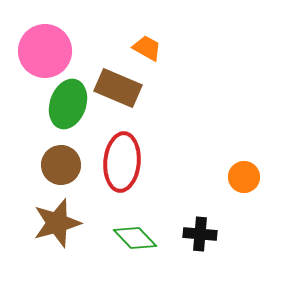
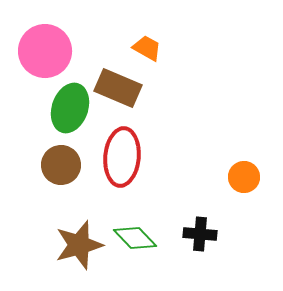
green ellipse: moved 2 px right, 4 px down
red ellipse: moved 5 px up
brown star: moved 22 px right, 22 px down
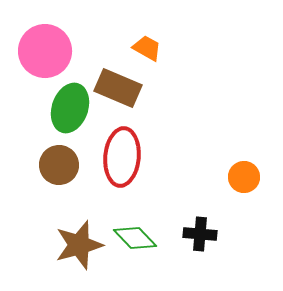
brown circle: moved 2 px left
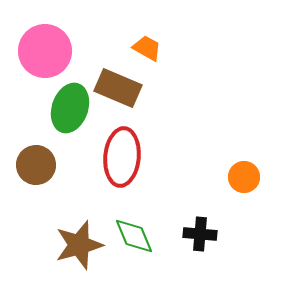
brown circle: moved 23 px left
green diamond: moved 1 px left, 2 px up; rotated 21 degrees clockwise
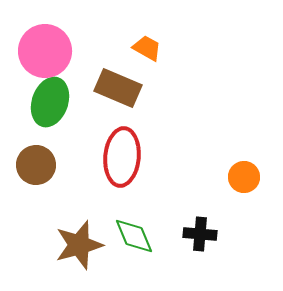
green ellipse: moved 20 px left, 6 px up
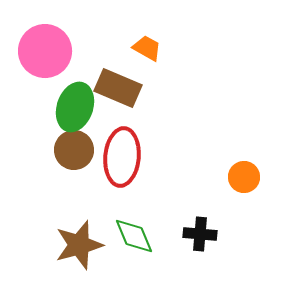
green ellipse: moved 25 px right, 5 px down
brown circle: moved 38 px right, 15 px up
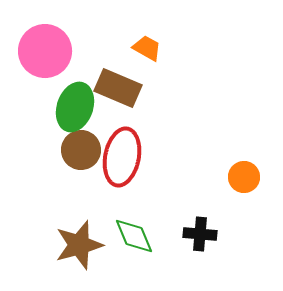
brown circle: moved 7 px right
red ellipse: rotated 6 degrees clockwise
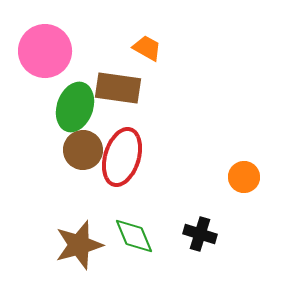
brown rectangle: rotated 15 degrees counterclockwise
brown circle: moved 2 px right
red ellipse: rotated 6 degrees clockwise
black cross: rotated 12 degrees clockwise
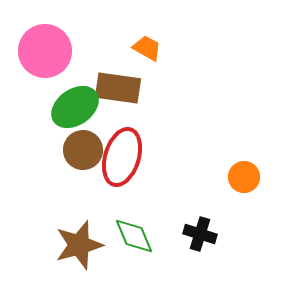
green ellipse: rotated 36 degrees clockwise
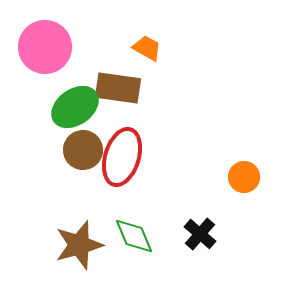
pink circle: moved 4 px up
black cross: rotated 24 degrees clockwise
